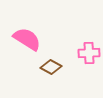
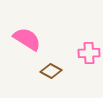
brown diamond: moved 4 px down
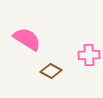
pink cross: moved 2 px down
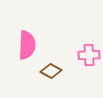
pink semicircle: moved 6 px down; rotated 60 degrees clockwise
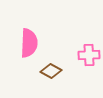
pink semicircle: moved 2 px right, 2 px up
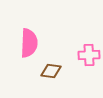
brown diamond: rotated 20 degrees counterclockwise
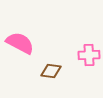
pink semicircle: moved 9 px left; rotated 64 degrees counterclockwise
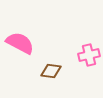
pink cross: rotated 10 degrees counterclockwise
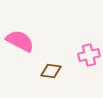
pink semicircle: moved 2 px up
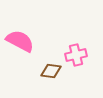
pink cross: moved 13 px left
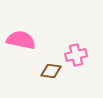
pink semicircle: moved 1 px right, 1 px up; rotated 16 degrees counterclockwise
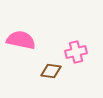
pink cross: moved 3 px up
